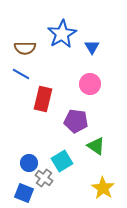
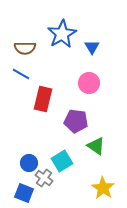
pink circle: moved 1 px left, 1 px up
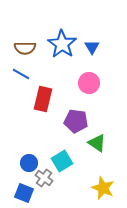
blue star: moved 10 px down; rotated 8 degrees counterclockwise
green triangle: moved 1 px right, 3 px up
yellow star: rotated 10 degrees counterclockwise
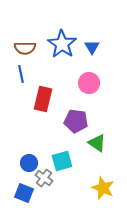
blue line: rotated 48 degrees clockwise
cyan square: rotated 15 degrees clockwise
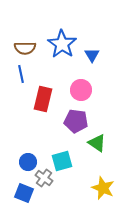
blue triangle: moved 8 px down
pink circle: moved 8 px left, 7 px down
blue circle: moved 1 px left, 1 px up
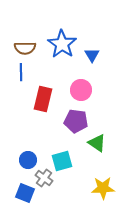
blue line: moved 2 px up; rotated 12 degrees clockwise
blue circle: moved 2 px up
yellow star: rotated 25 degrees counterclockwise
blue square: moved 1 px right
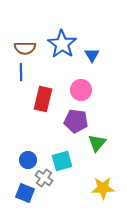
green triangle: rotated 36 degrees clockwise
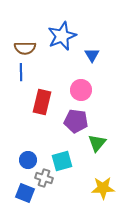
blue star: moved 8 px up; rotated 16 degrees clockwise
red rectangle: moved 1 px left, 3 px down
gray cross: rotated 18 degrees counterclockwise
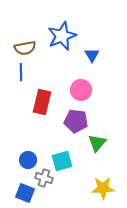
brown semicircle: rotated 10 degrees counterclockwise
